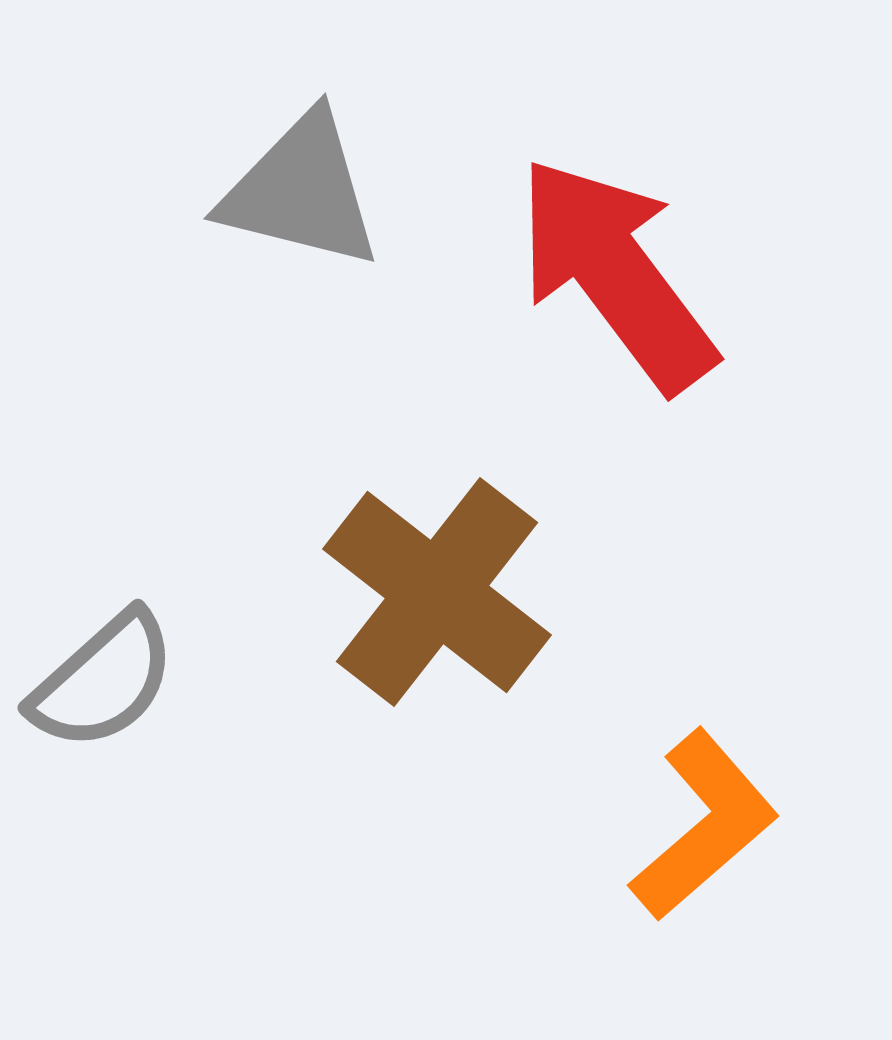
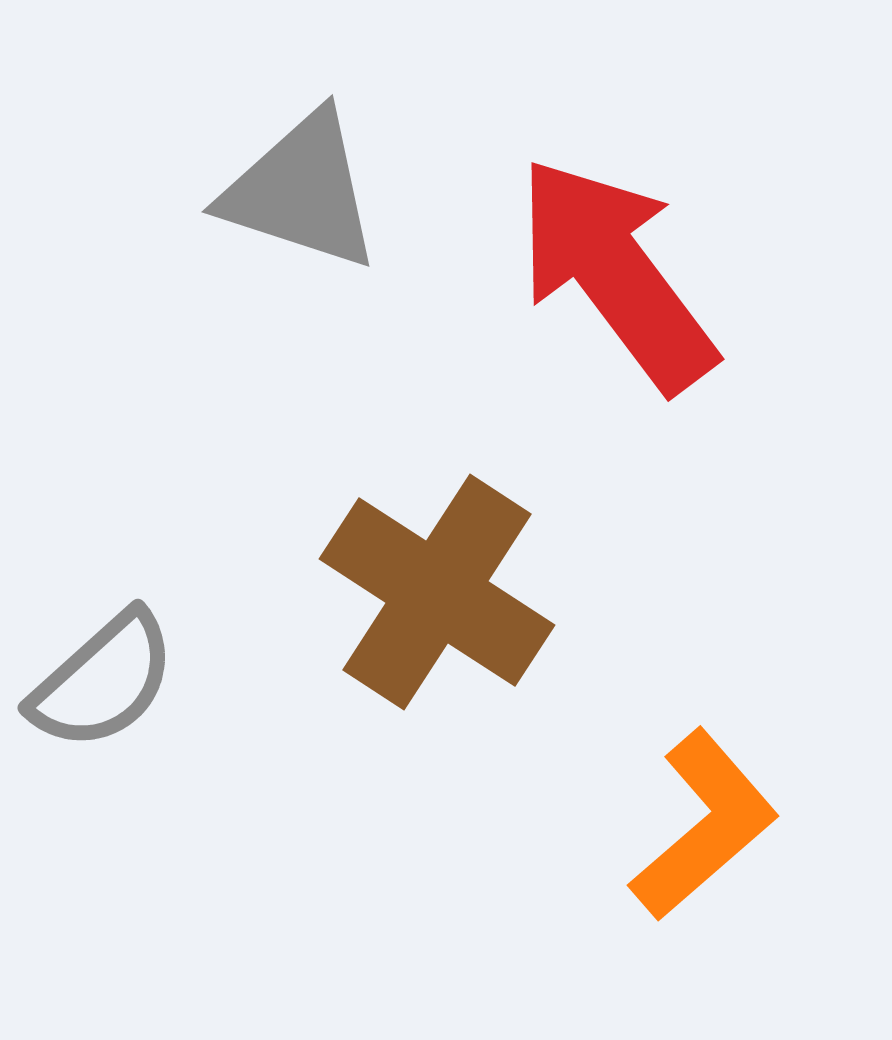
gray triangle: rotated 4 degrees clockwise
brown cross: rotated 5 degrees counterclockwise
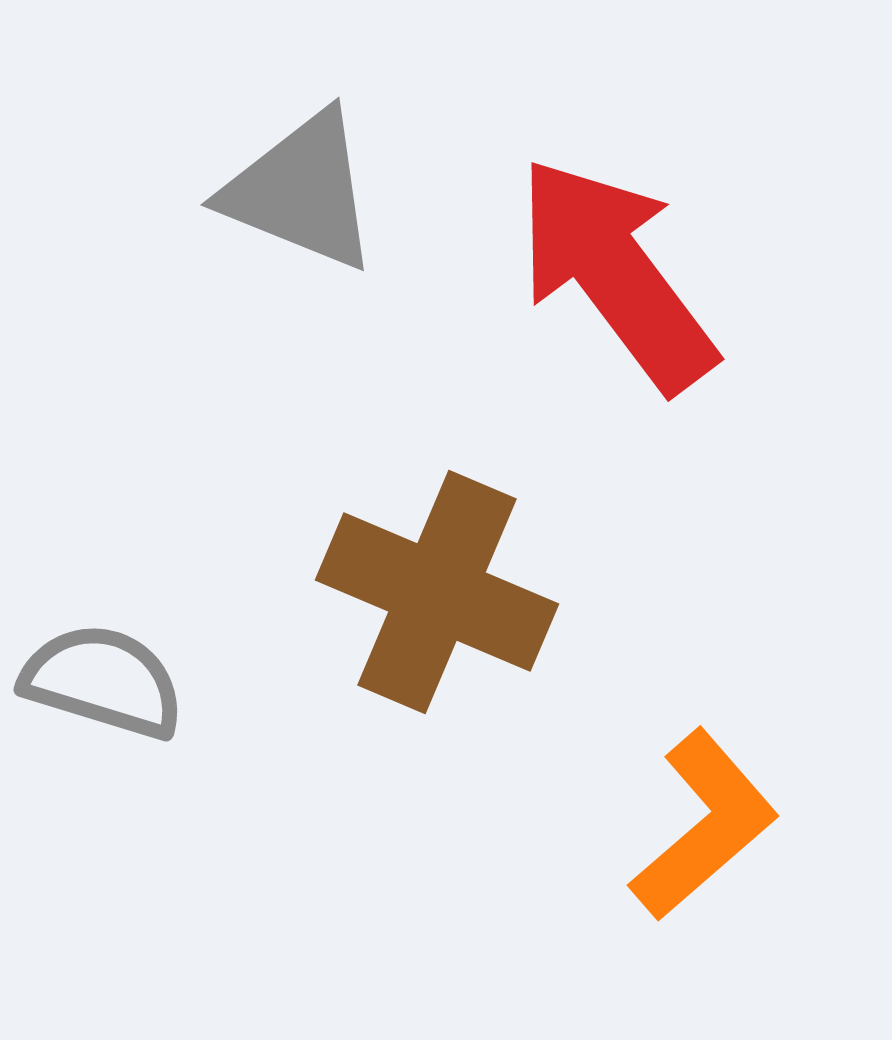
gray triangle: rotated 4 degrees clockwise
brown cross: rotated 10 degrees counterclockwise
gray semicircle: rotated 121 degrees counterclockwise
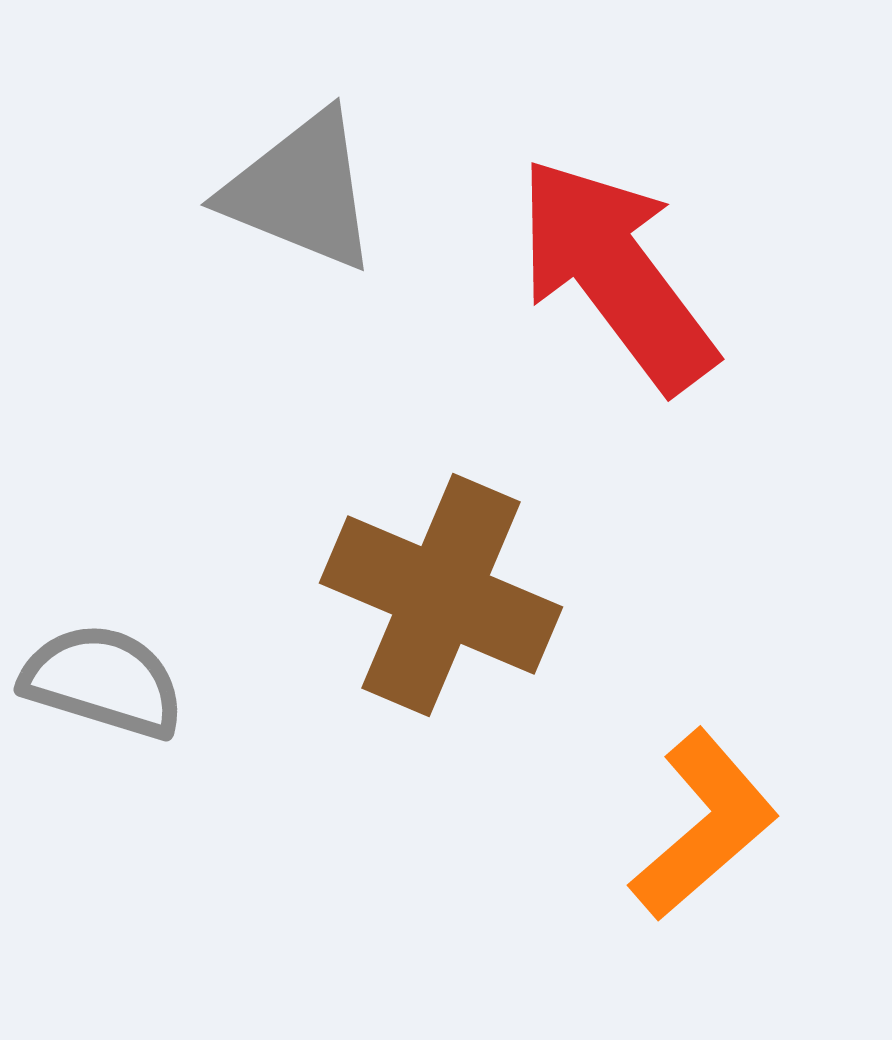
brown cross: moved 4 px right, 3 px down
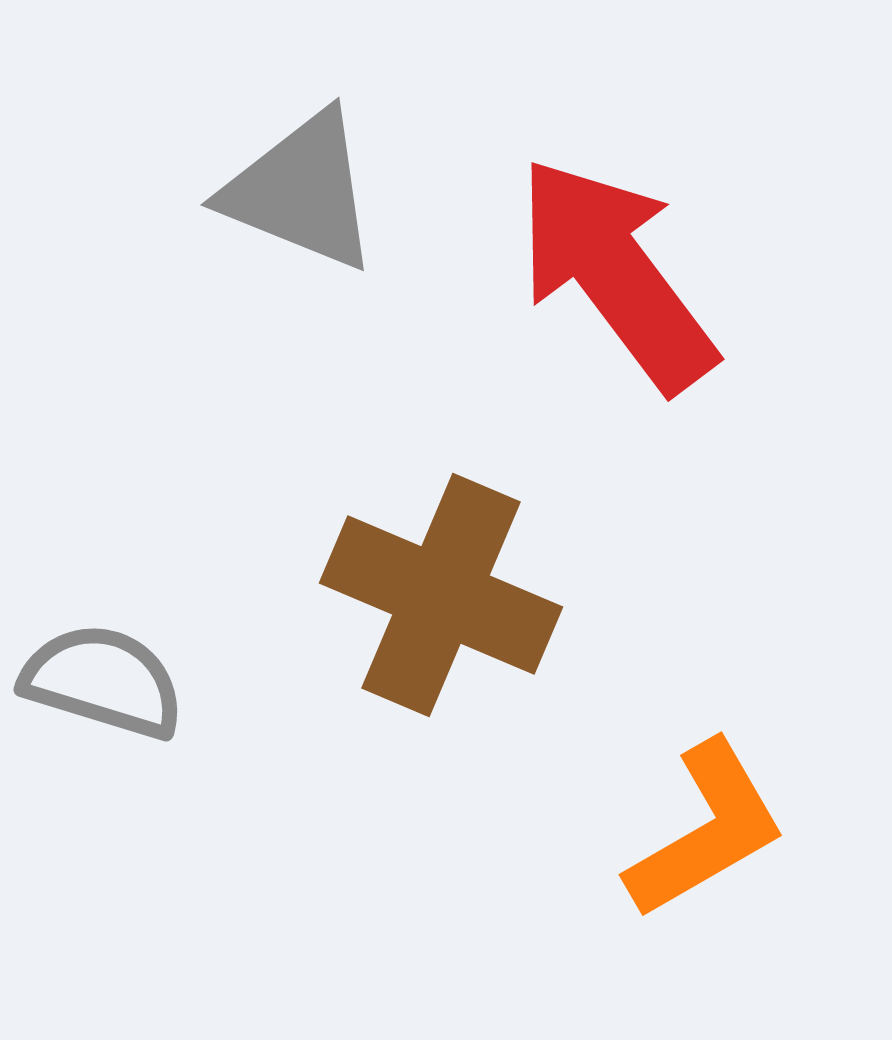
orange L-shape: moved 2 px right, 5 px down; rotated 11 degrees clockwise
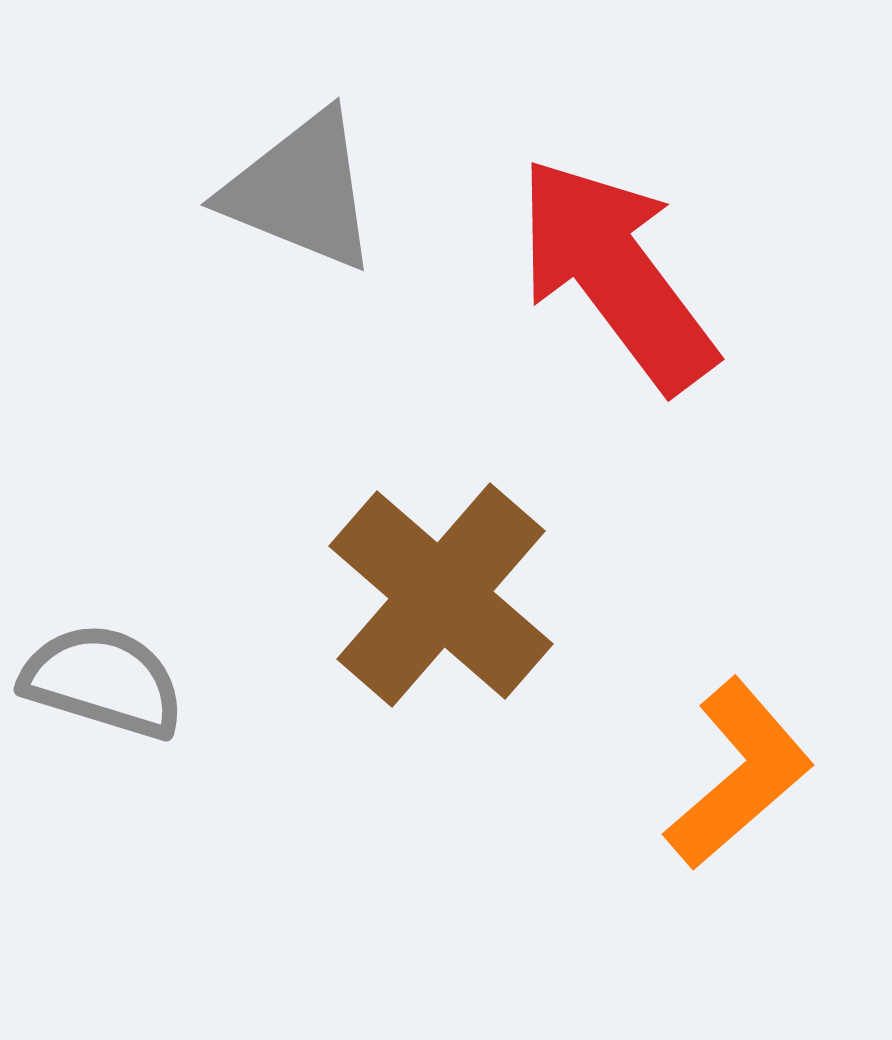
brown cross: rotated 18 degrees clockwise
orange L-shape: moved 33 px right, 56 px up; rotated 11 degrees counterclockwise
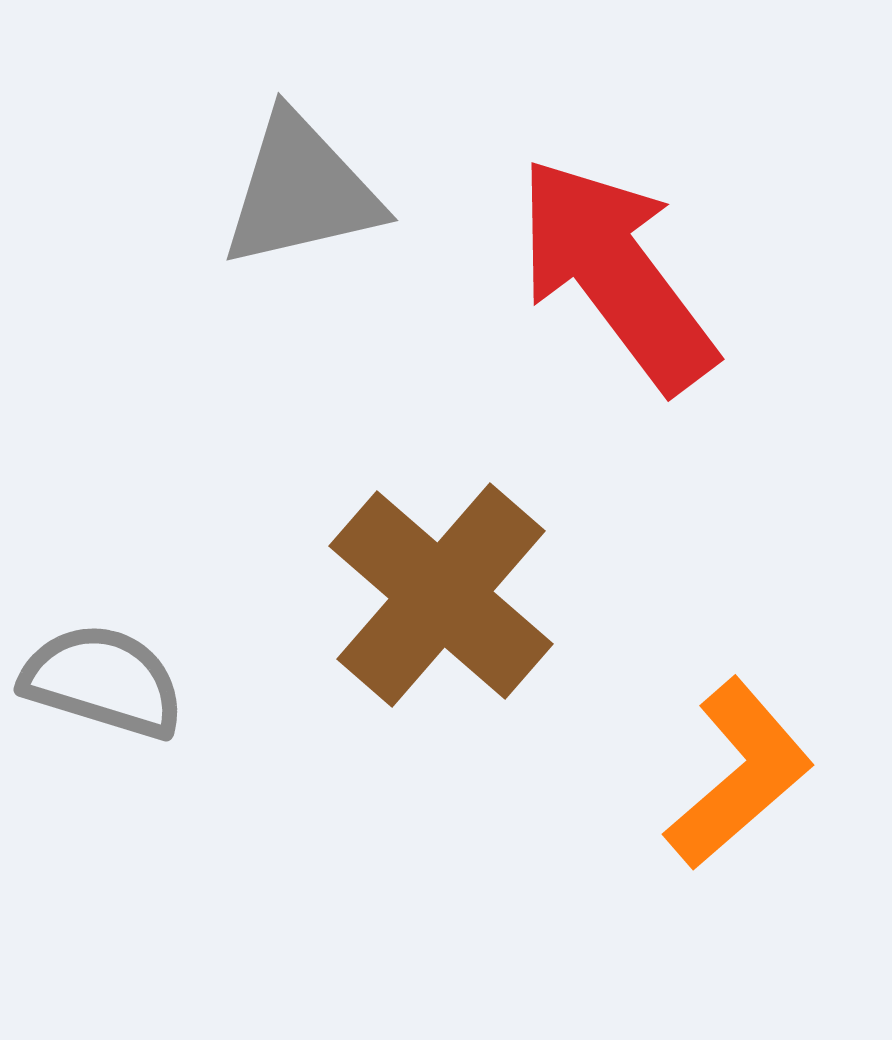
gray triangle: rotated 35 degrees counterclockwise
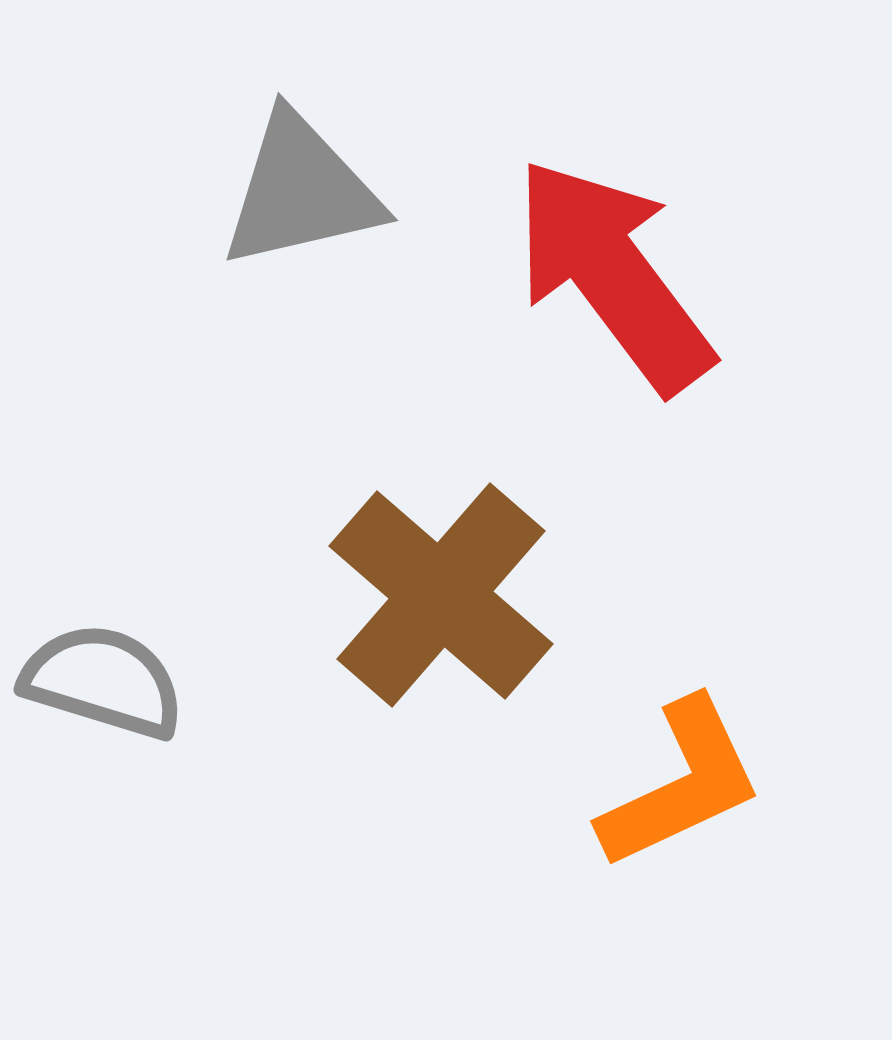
red arrow: moved 3 px left, 1 px down
orange L-shape: moved 58 px left, 10 px down; rotated 16 degrees clockwise
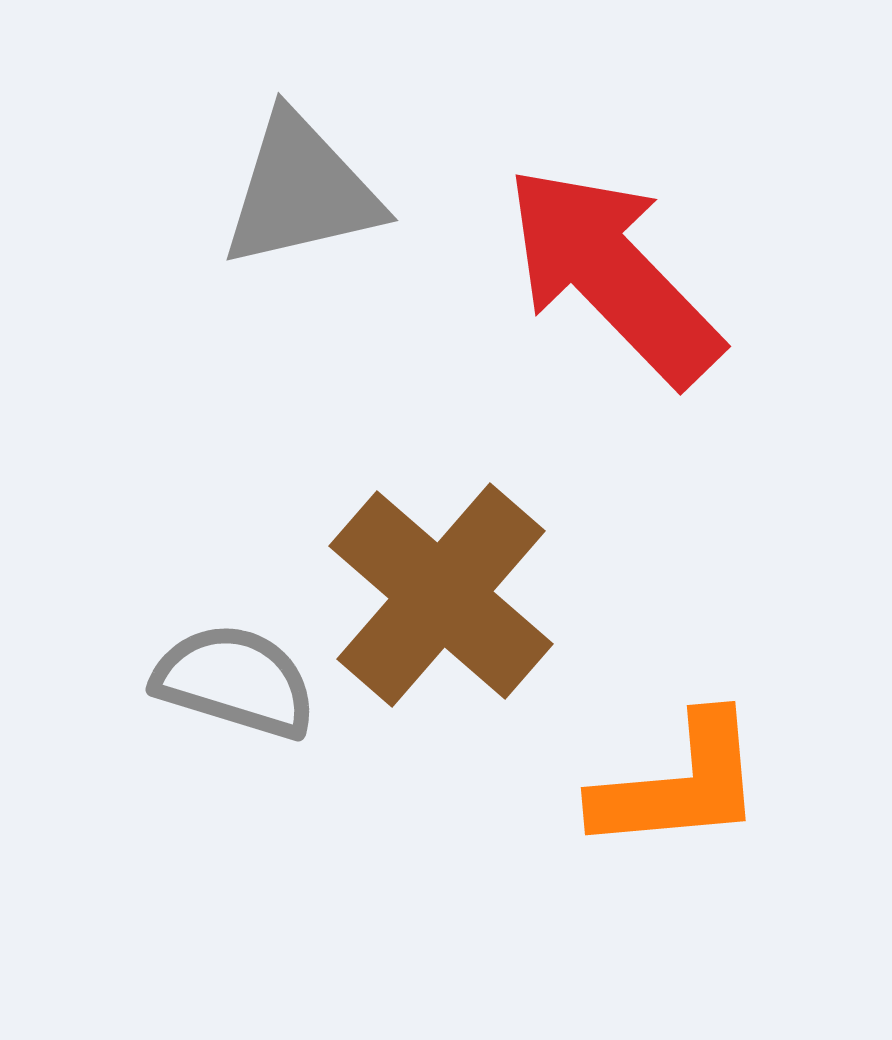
red arrow: rotated 7 degrees counterclockwise
gray semicircle: moved 132 px right
orange L-shape: moved 2 px left; rotated 20 degrees clockwise
